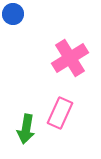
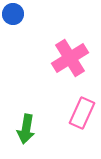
pink rectangle: moved 22 px right
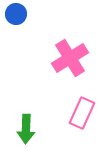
blue circle: moved 3 px right
green arrow: rotated 8 degrees counterclockwise
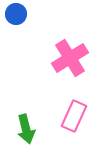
pink rectangle: moved 8 px left, 3 px down
green arrow: rotated 16 degrees counterclockwise
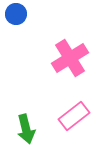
pink rectangle: rotated 28 degrees clockwise
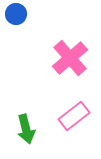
pink cross: rotated 9 degrees counterclockwise
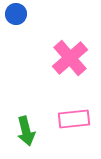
pink rectangle: moved 3 px down; rotated 32 degrees clockwise
green arrow: moved 2 px down
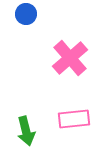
blue circle: moved 10 px right
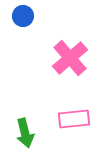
blue circle: moved 3 px left, 2 px down
green arrow: moved 1 px left, 2 px down
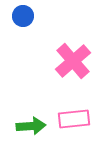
pink cross: moved 3 px right, 3 px down
green arrow: moved 6 px right, 7 px up; rotated 80 degrees counterclockwise
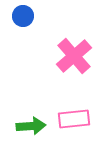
pink cross: moved 1 px right, 5 px up
